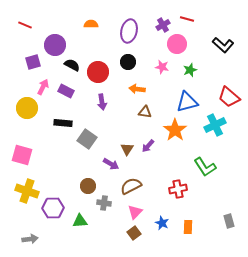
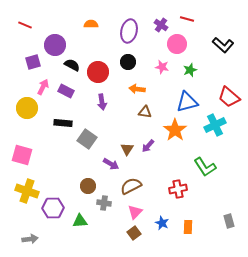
purple cross at (163, 25): moved 2 px left; rotated 24 degrees counterclockwise
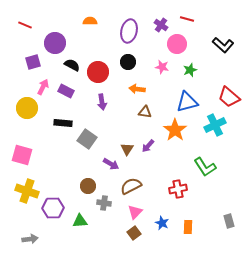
orange semicircle at (91, 24): moved 1 px left, 3 px up
purple circle at (55, 45): moved 2 px up
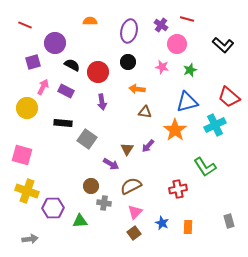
brown circle at (88, 186): moved 3 px right
